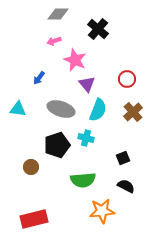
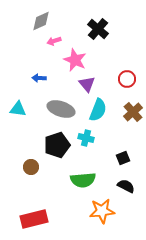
gray diamond: moved 17 px left, 7 px down; rotated 25 degrees counterclockwise
blue arrow: rotated 56 degrees clockwise
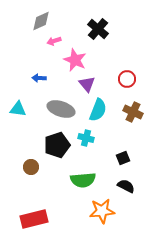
brown cross: rotated 24 degrees counterclockwise
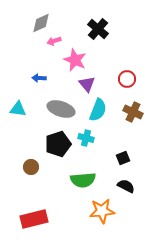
gray diamond: moved 2 px down
black pentagon: moved 1 px right, 1 px up
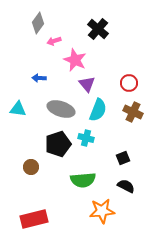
gray diamond: moved 3 px left; rotated 30 degrees counterclockwise
red circle: moved 2 px right, 4 px down
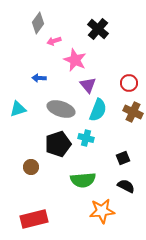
purple triangle: moved 1 px right, 1 px down
cyan triangle: rotated 24 degrees counterclockwise
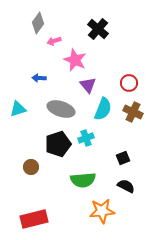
cyan semicircle: moved 5 px right, 1 px up
cyan cross: rotated 35 degrees counterclockwise
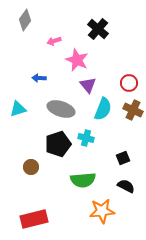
gray diamond: moved 13 px left, 3 px up
pink star: moved 2 px right
brown cross: moved 2 px up
cyan cross: rotated 35 degrees clockwise
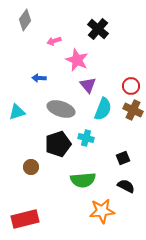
red circle: moved 2 px right, 3 px down
cyan triangle: moved 1 px left, 3 px down
red rectangle: moved 9 px left
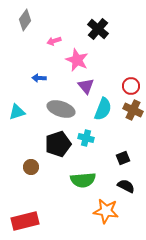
purple triangle: moved 2 px left, 1 px down
orange star: moved 4 px right; rotated 15 degrees clockwise
red rectangle: moved 2 px down
